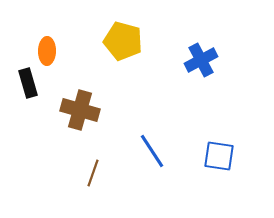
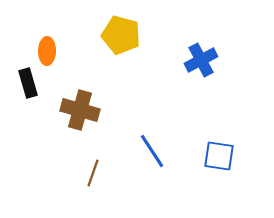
yellow pentagon: moved 2 px left, 6 px up
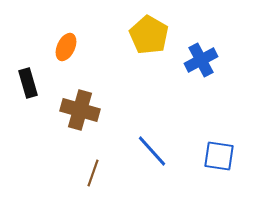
yellow pentagon: moved 28 px right; rotated 15 degrees clockwise
orange ellipse: moved 19 px right, 4 px up; rotated 24 degrees clockwise
blue line: rotated 9 degrees counterclockwise
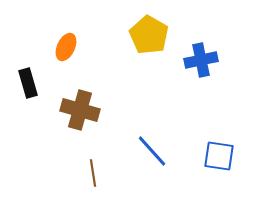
blue cross: rotated 16 degrees clockwise
brown line: rotated 28 degrees counterclockwise
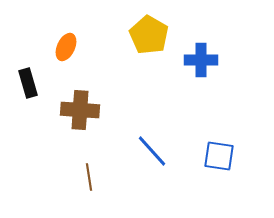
blue cross: rotated 12 degrees clockwise
brown cross: rotated 12 degrees counterclockwise
brown line: moved 4 px left, 4 px down
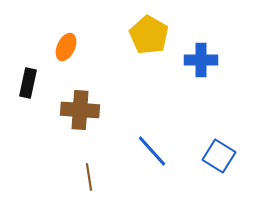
black rectangle: rotated 28 degrees clockwise
blue square: rotated 24 degrees clockwise
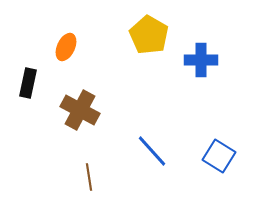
brown cross: rotated 24 degrees clockwise
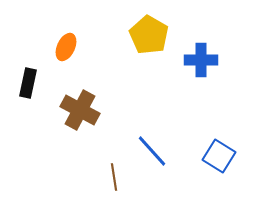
brown line: moved 25 px right
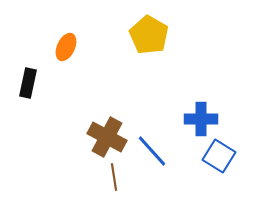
blue cross: moved 59 px down
brown cross: moved 27 px right, 27 px down
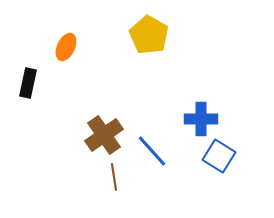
brown cross: moved 3 px left, 2 px up; rotated 27 degrees clockwise
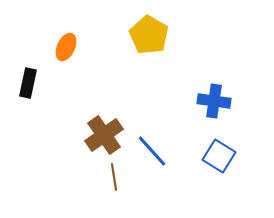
blue cross: moved 13 px right, 18 px up; rotated 8 degrees clockwise
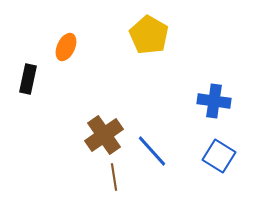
black rectangle: moved 4 px up
